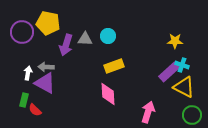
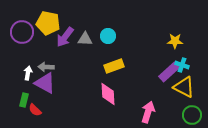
purple arrow: moved 1 px left, 8 px up; rotated 20 degrees clockwise
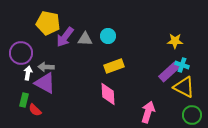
purple circle: moved 1 px left, 21 px down
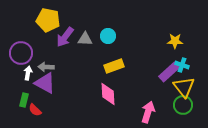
yellow pentagon: moved 3 px up
yellow triangle: rotated 25 degrees clockwise
green circle: moved 9 px left, 10 px up
